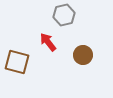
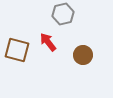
gray hexagon: moved 1 px left, 1 px up
brown square: moved 12 px up
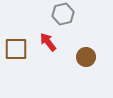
brown square: moved 1 px left, 1 px up; rotated 15 degrees counterclockwise
brown circle: moved 3 px right, 2 px down
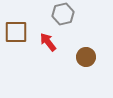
brown square: moved 17 px up
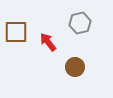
gray hexagon: moved 17 px right, 9 px down
brown circle: moved 11 px left, 10 px down
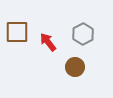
gray hexagon: moved 3 px right, 11 px down; rotated 15 degrees counterclockwise
brown square: moved 1 px right
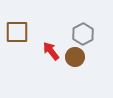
red arrow: moved 3 px right, 9 px down
brown circle: moved 10 px up
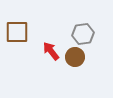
gray hexagon: rotated 20 degrees clockwise
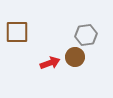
gray hexagon: moved 3 px right, 1 px down
red arrow: moved 1 px left, 12 px down; rotated 108 degrees clockwise
